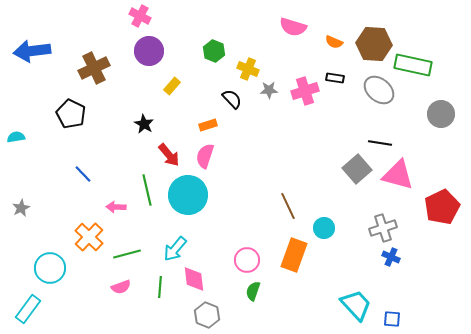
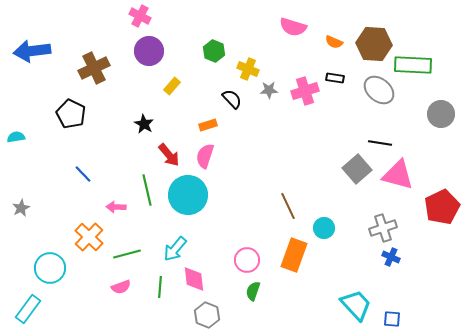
green rectangle at (413, 65): rotated 9 degrees counterclockwise
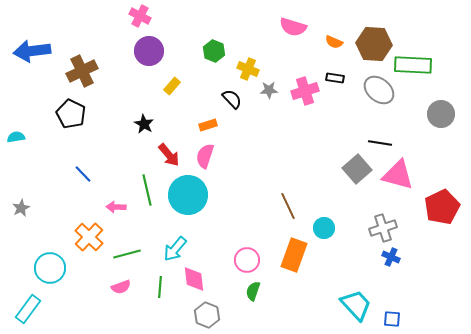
brown cross at (94, 68): moved 12 px left, 3 px down
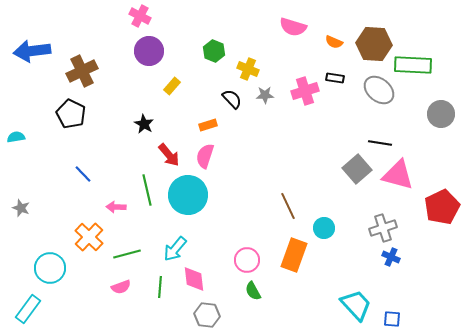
gray star at (269, 90): moved 4 px left, 5 px down
gray star at (21, 208): rotated 24 degrees counterclockwise
green semicircle at (253, 291): rotated 48 degrees counterclockwise
gray hexagon at (207, 315): rotated 15 degrees counterclockwise
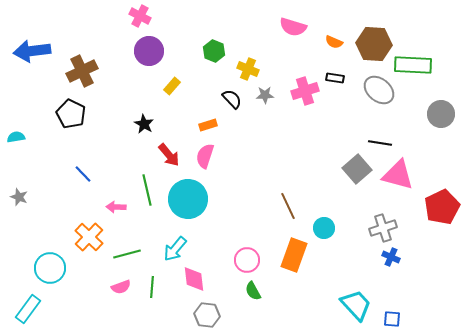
cyan circle at (188, 195): moved 4 px down
gray star at (21, 208): moved 2 px left, 11 px up
green line at (160, 287): moved 8 px left
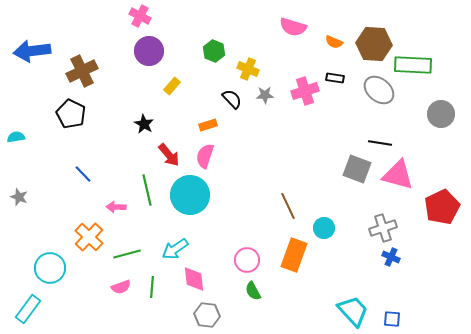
gray square at (357, 169): rotated 28 degrees counterclockwise
cyan circle at (188, 199): moved 2 px right, 4 px up
cyan arrow at (175, 249): rotated 16 degrees clockwise
cyan trapezoid at (356, 305): moved 3 px left, 6 px down
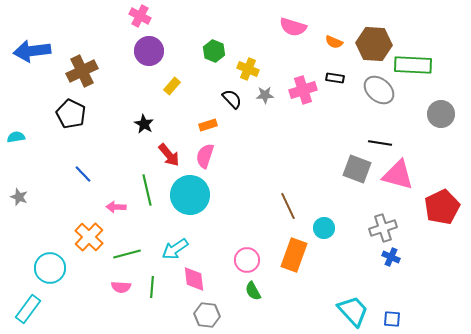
pink cross at (305, 91): moved 2 px left, 1 px up
pink semicircle at (121, 287): rotated 24 degrees clockwise
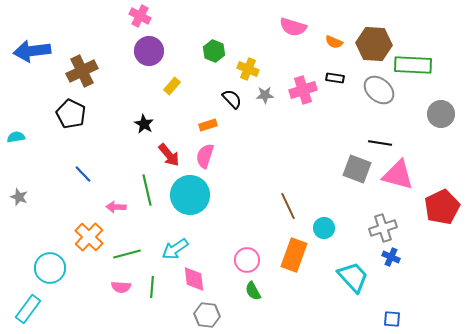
cyan trapezoid at (353, 311): moved 34 px up
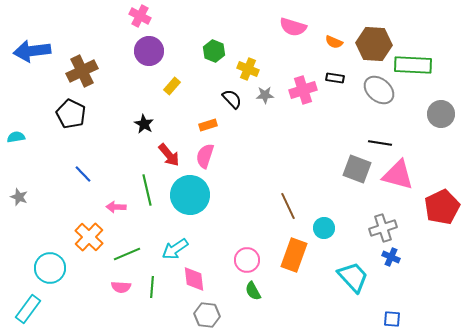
green line at (127, 254): rotated 8 degrees counterclockwise
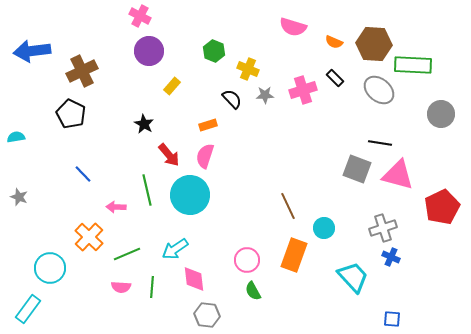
black rectangle at (335, 78): rotated 36 degrees clockwise
